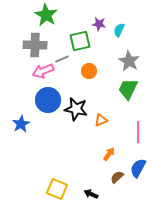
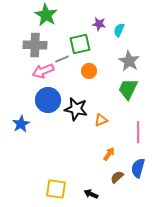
green square: moved 3 px down
blue semicircle: rotated 12 degrees counterclockwise
yellow square: moved 1 px left; rotated 15 degrees counterclockwise
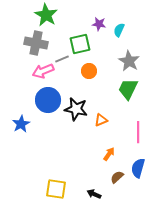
gray cross: moved 1 px right, 2 px up; rotated 10 degrees clockwise
black arrow: moved 3 px right
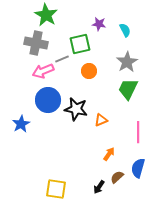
cyan semicircle: moved 6 px right; rotated 128 degrees clockwise
gray star: moved 2 px left, 1 px down; rotated 10 degrees clockwise
black arrow: moved 5 px right, 7 px up; rotated 80 degrees counterclockwise
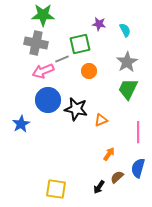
green star: moved 3 px left; rotated 30 degrees counterclockwise
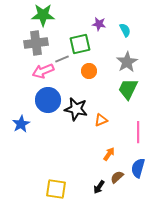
gray cross: rotated 20 degrees counterclockwise
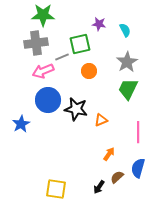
gray line: moved 2 px up
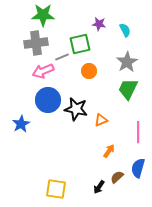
orange arrow: moved 3 px up
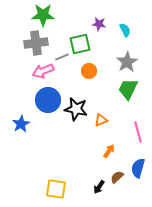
pink line: rotated 15 degrees counterclockwise
